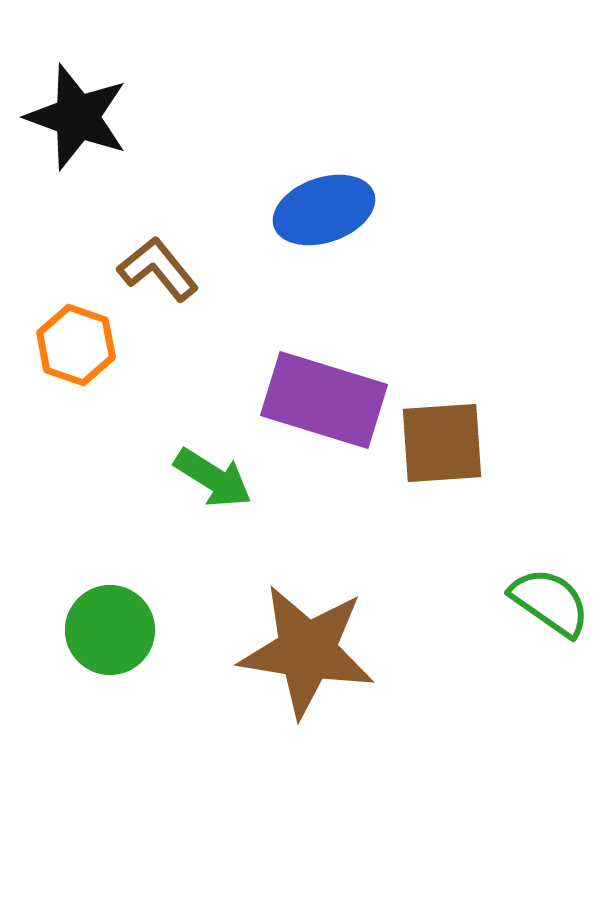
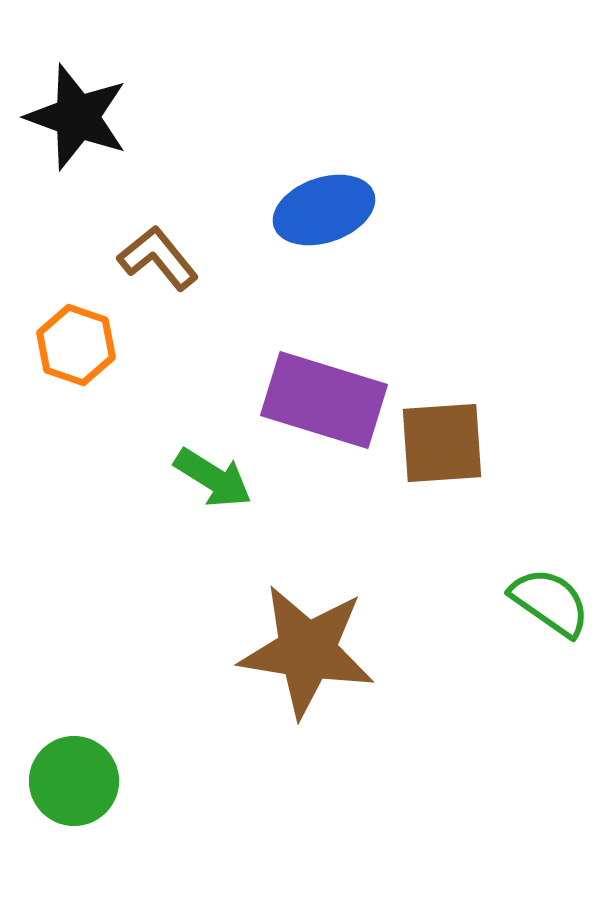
brown L-shape: moved 11 px up
green circle: moved 36 px left, 151 px down
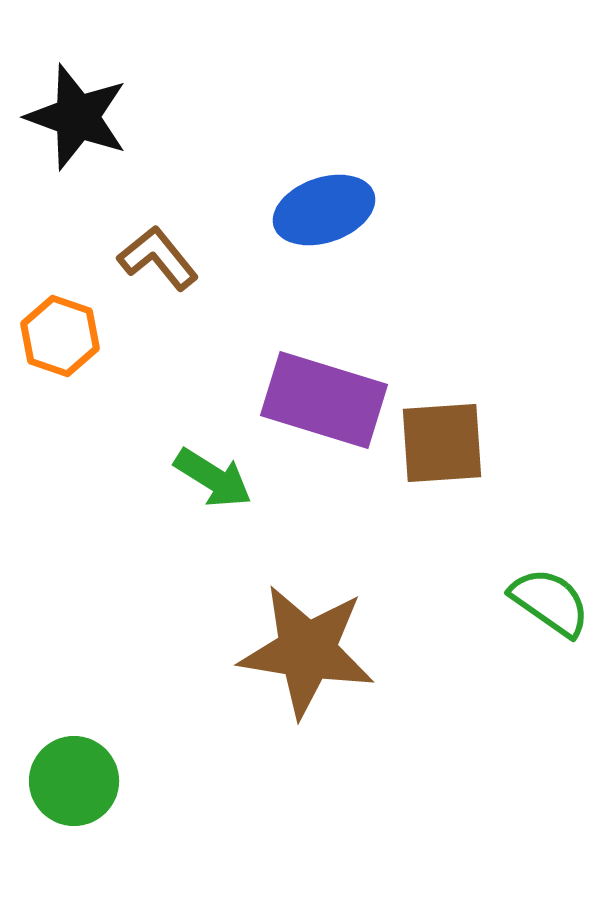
orange hexagon: moved 16 px left, 9 px up
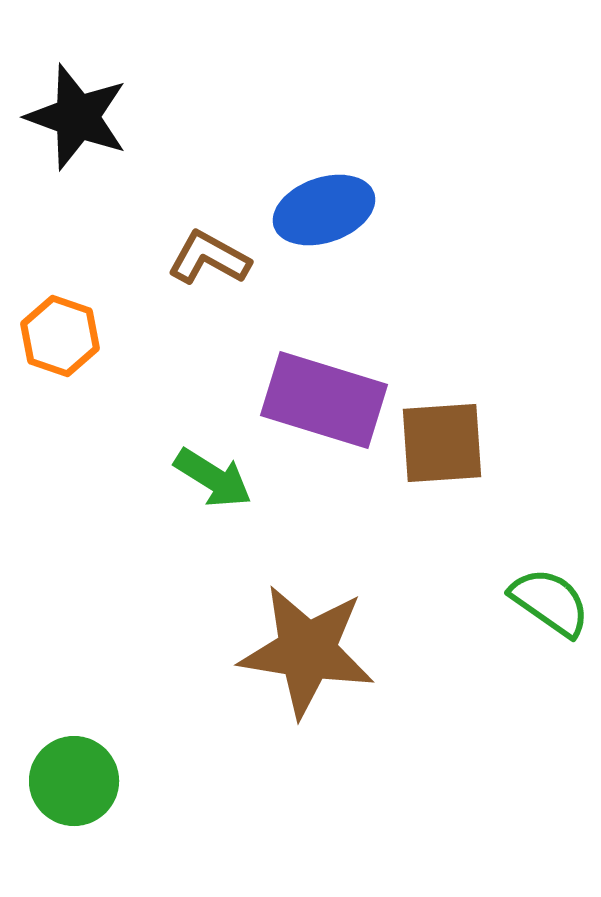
brown L-shape: moved 51 px right; rotated 22 degrees counterclockwise
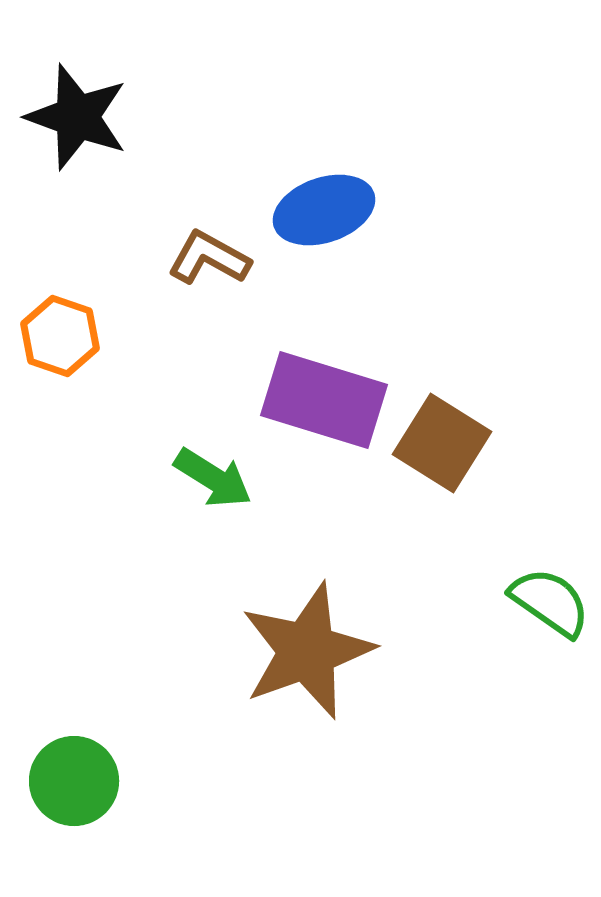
brown square: rotated 36 degrees clockwise
brown star: rotated 29 degrees counterclockwise
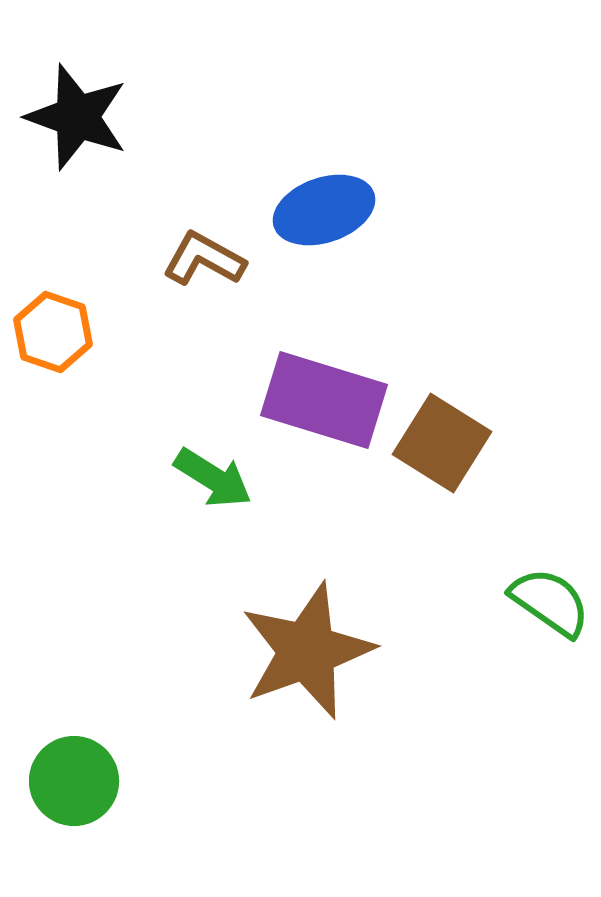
brown L-shape: moved 5 px left, 1 px down
orange hexagon: moved 7 px left, 4 px up
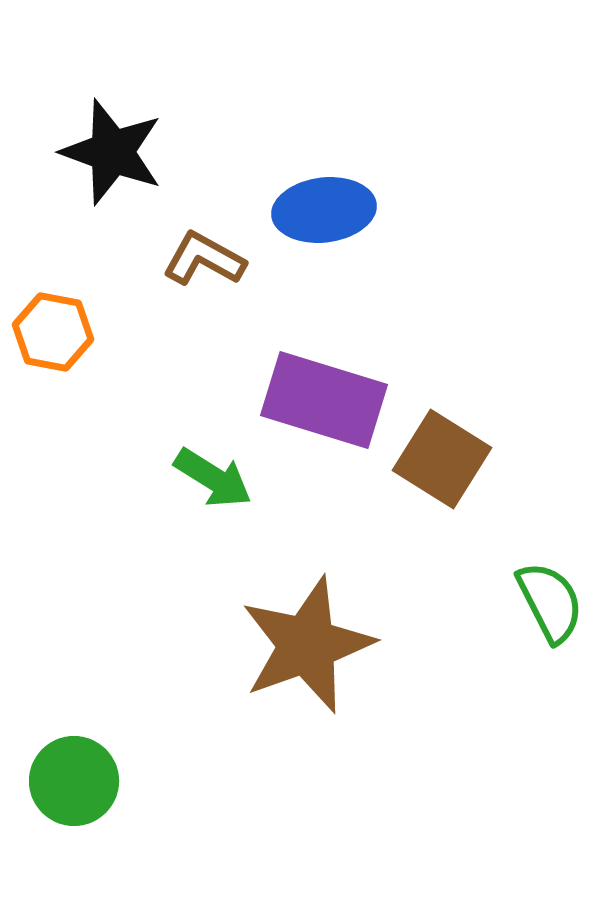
black star: moved 35 px right, 35 px down
blue ellipse: rotated 12 degrees clockwise
orange hexagon: rotated 8 degrees counterclockwise
brown square: moved 16 px down
green semicircle: rotated 28 degrees clockwise
brown star: moved 6 px up
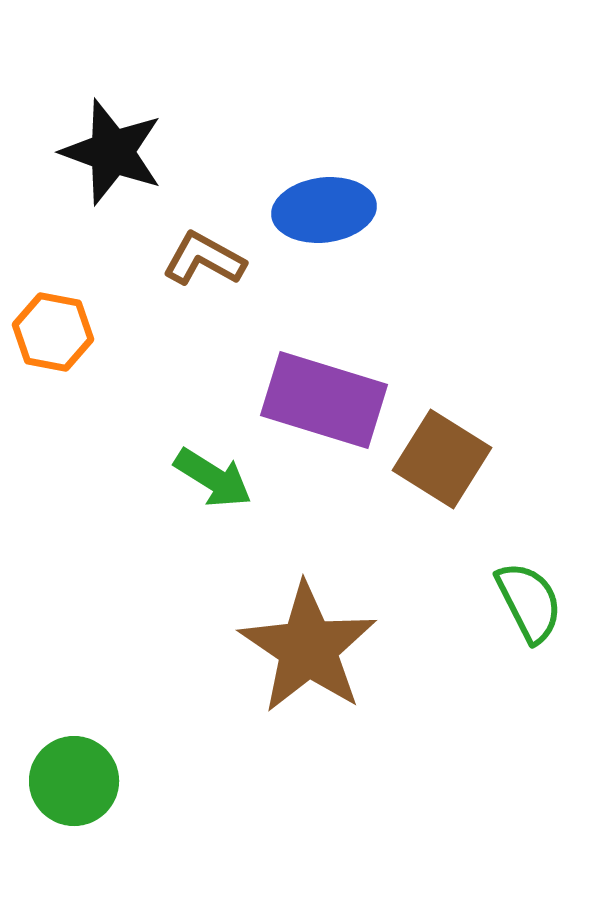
green semicircle: moved 21 px left
brown star: moved 1 px right, 3 px down; rotated 18 degrees counterclockwise
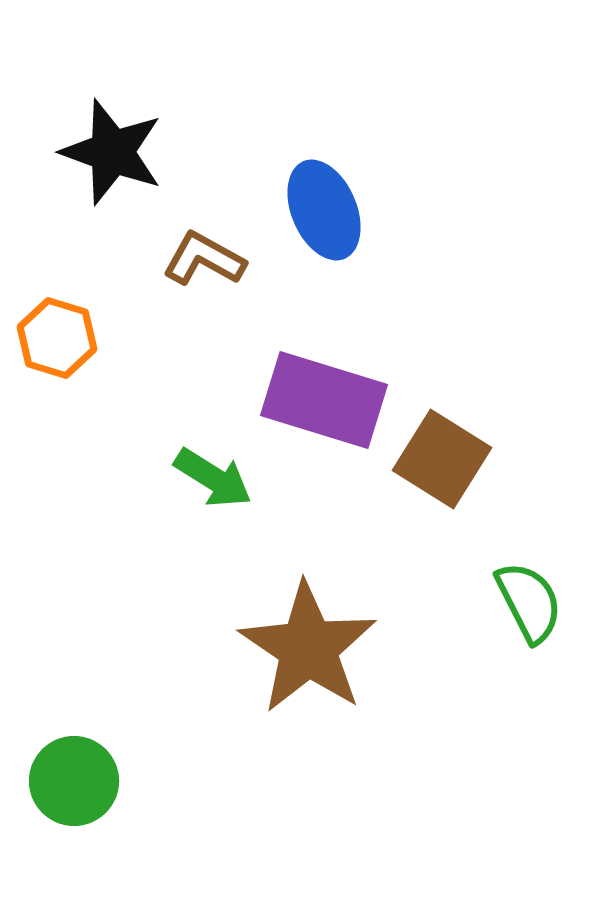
blue ellipse: rotated 74 degrees clockwise
orange hexagon: moved 4 px right, 6 px down; rotated 6 degrees clockwise
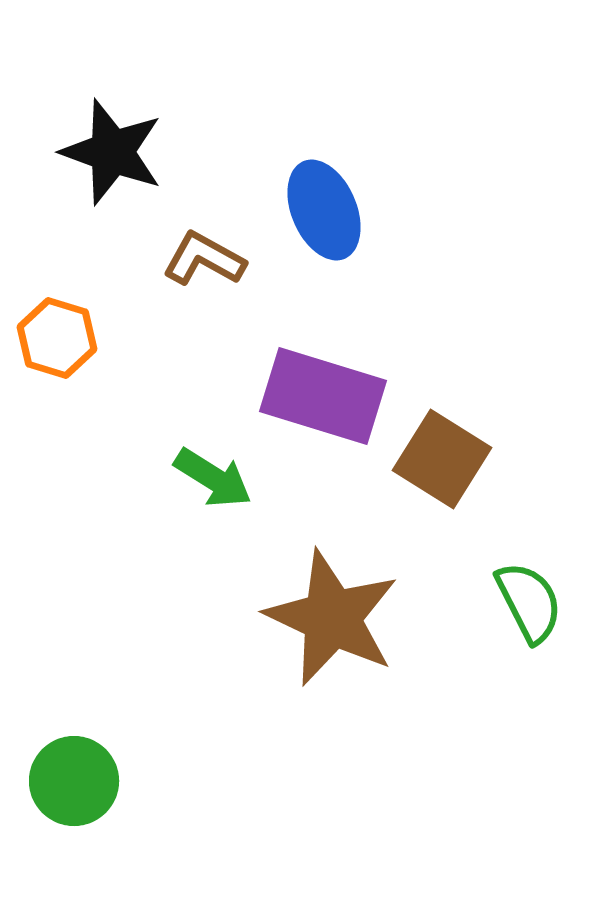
purple rectangle: moved 1 px left, 4 px up
brown star: moved 24 px right, 30 px up; rotated 9 degrees counterclockwise
